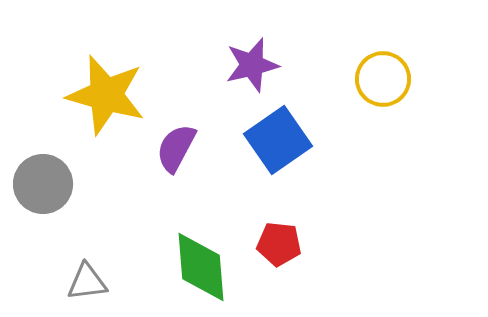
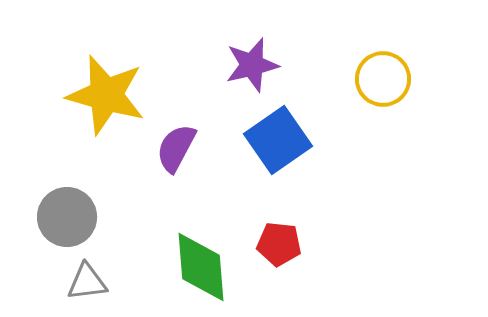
gray circle: moved 24 px right, 33 px down
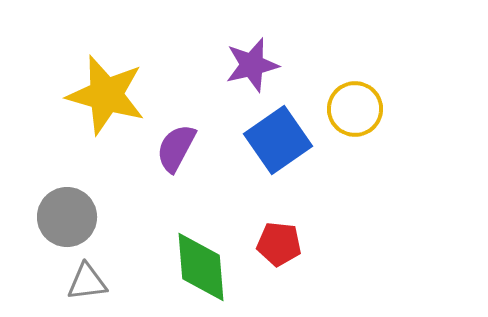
yellow circle: moved 28 px left, 30 px down
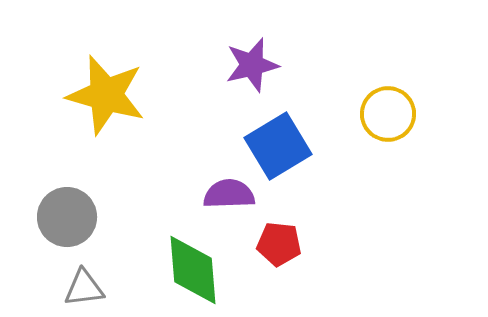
yellow circle: moved 33 px right, 5 px down
blue square: moved 6 px down; rotated 4 degrees clockwise
purple semicircle: moved 53 px right, 46 px down; rotated 60 degrees clockwise
green diamond: moved 8 px left, 3 px down
gray triangle: moved 3 px left, 6 px down
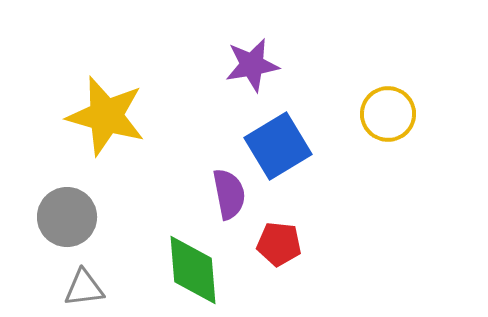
purple star: rotated 4 degrees clockwise
yellow star: moved 21 px down
purple semicircle: rotated 81 degrees clockwise
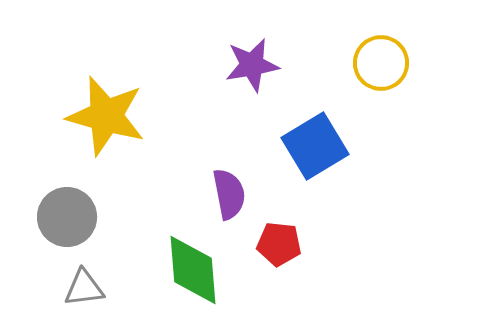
yellow circle: moved 7 px left, 51 px up
blue square: moved 37 px right
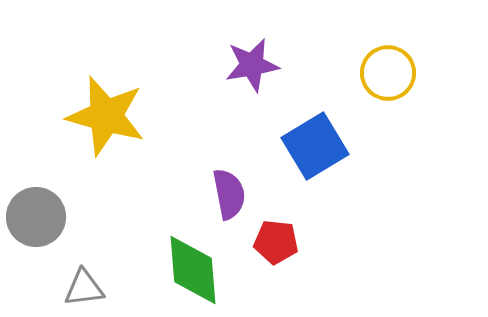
yellow circle: moved 7 px right, 10 px down
gray circle: moved 31 px left
red pentagon: moved 3 px left, 2 px up
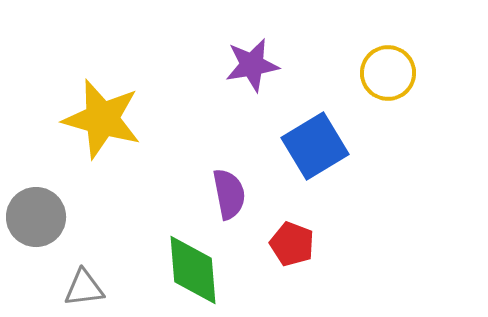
yellow star: moved 4 px left, 3 px down
red pentagon: moved 16 px right, 2 px down; rotated 15 degrees clockwise
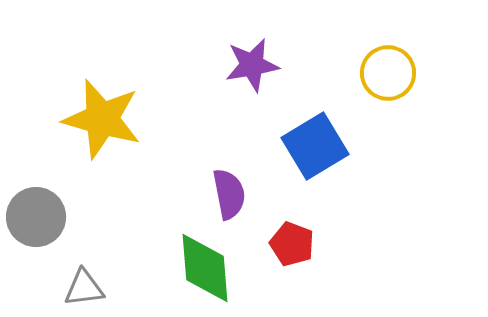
green diamond: moved 12 px right, 2 px up
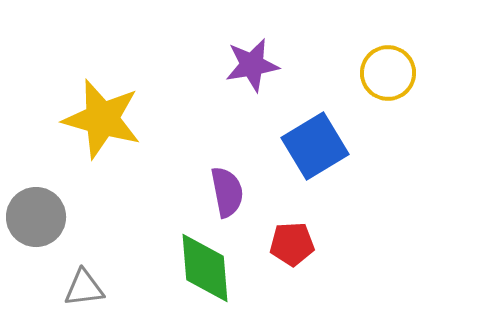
purple semicircle: moved 2 px left, 2 px up
red pentagon: rotated 24 degrees counterclockwise
